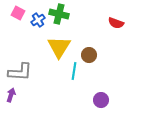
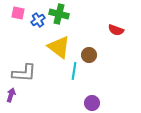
pink square: rotated 16 degrees counterclockwise
red semicircle: moved 7 px down
yellow triangle: rotated 25 degrees counterclockwise
gray L-shape: moved 4 px right, 1 px down
purple circle: moved 9 px left, 3 px down
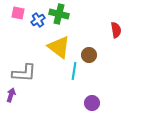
red semicircle: rotated 119 degrees counterclockwise
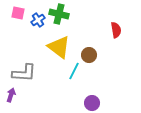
cyan line: rotated 18 degrees clockwise
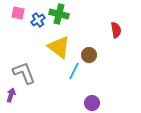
gray L-shape: rotated 115 degrees counterclockwise
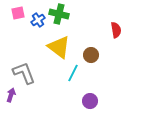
pink square: rotated 24 degrees counterclockwise
brown circle: moved 2 px right
cyan line: moved 1 px left, 2 px down
purple circle: moved 2 px left, 2 px up
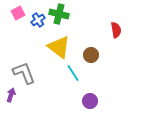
pink square: rotated 16 degrees counterclockwise
cyan line: rotated 60 degrees counterclockwise
